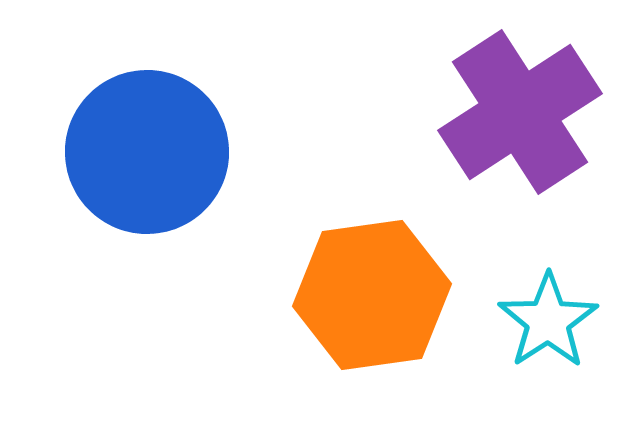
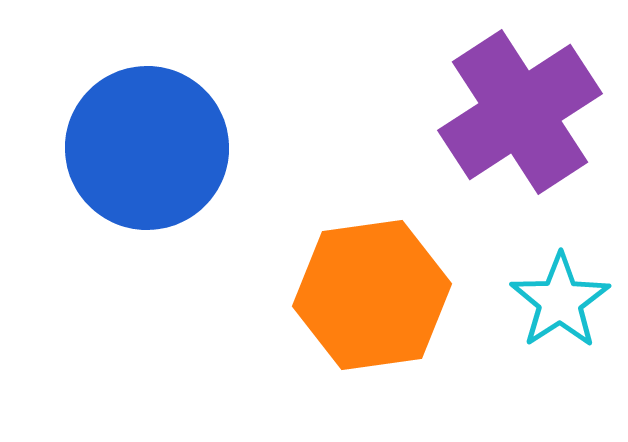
blue circle: moved 4 px up
cyan star: moved 12 px right, 20 px up
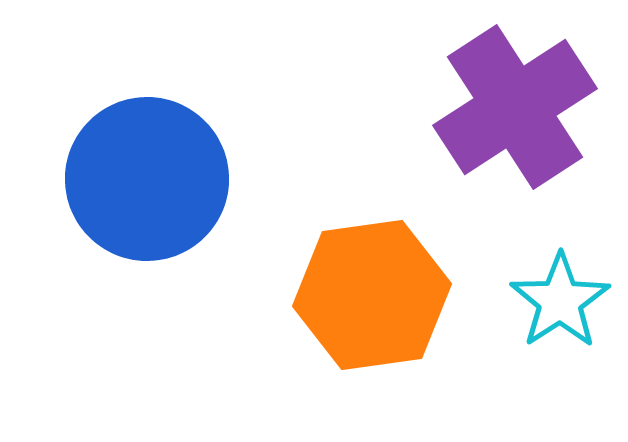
purple cross: moved 5 px left, 5 px up
blue circle: moved 31 px down
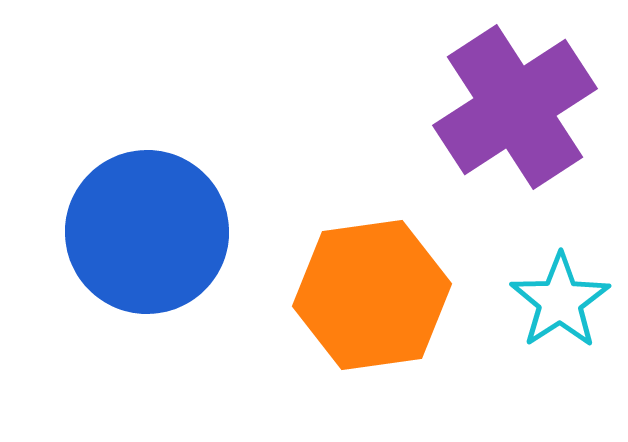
blue circle: moved 53 px down
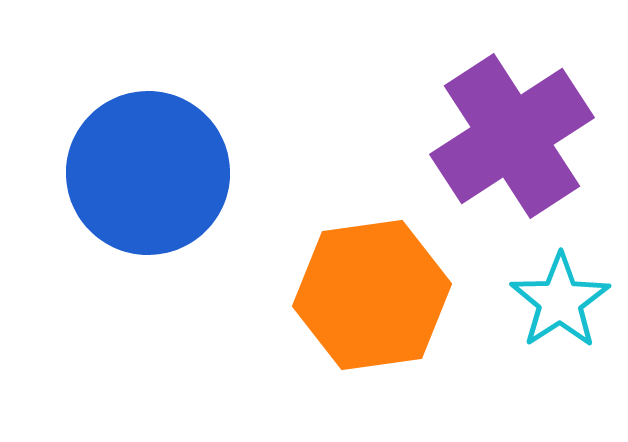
purple cross: moved 3 px left, 29 px down
blue circle: moved 1 px right, 59 px up
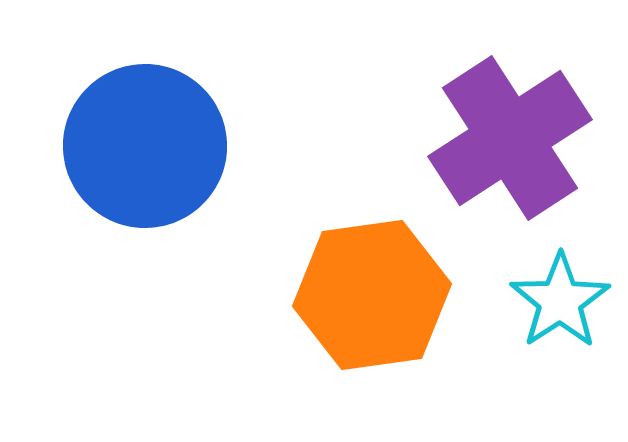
purple cross: moved 2 px left, 2 px down
blue circle: moved 3 px left, 27 px up
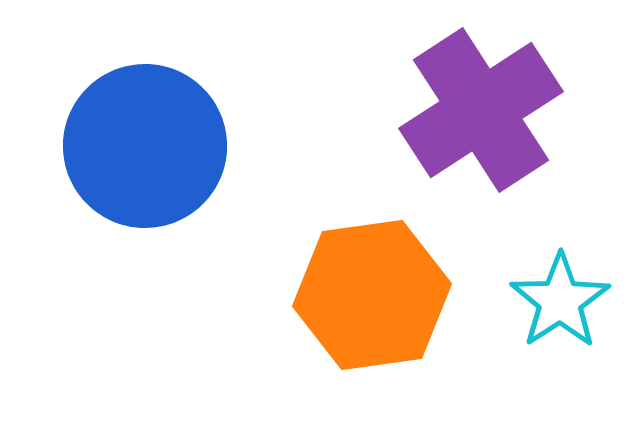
purple cross: moved 29 px left, 28 px up
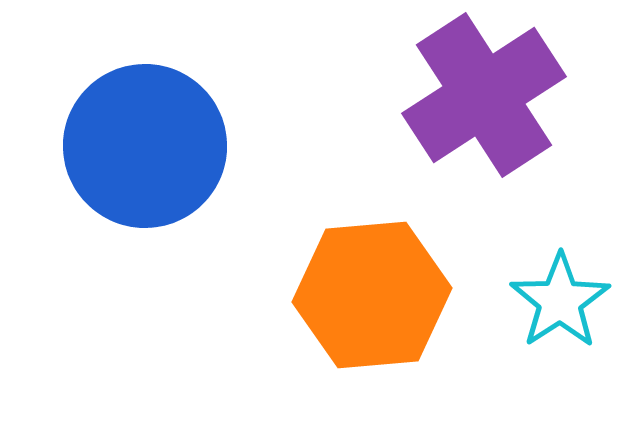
purple cross: moved 3 px right, 15 px up
orange hexagon: rotated 3 degrees clockwise
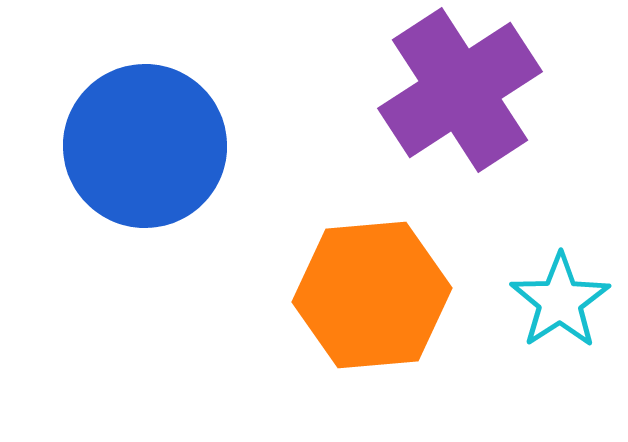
purple cross: moved 24 px left, 5 px up
